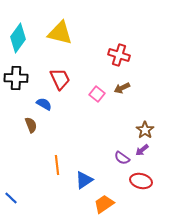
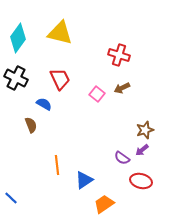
black cross: rotated 25 degrees clockwise
brown star: rotated 18 degrees clockwise
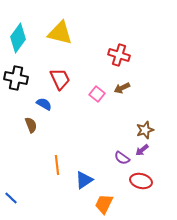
black cross: rotated 15 degrees counterclockwise
orange trapezoid: rotated 30 degrees counterclockwise
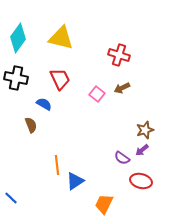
yellow triangle: moved 1 px right, 5 px down
blue triangle: moved 9 px left, 1 px down
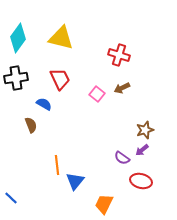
black cross: rotated 20 degrees counterclockwise
blue triangle: rotated 18 degrees counterclockwise
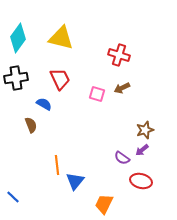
pink square: rotated 21 degrees counterclockwise
blue line: moved 2 px right, 1 px up
